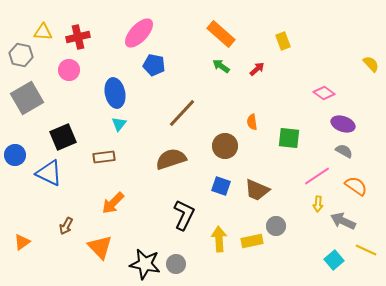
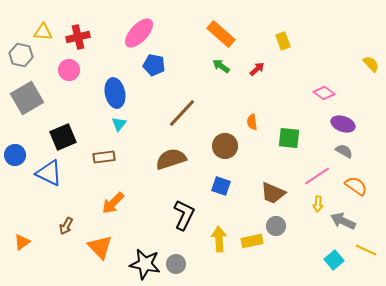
brown trapezoid at (257, 190): moved 16 px right, 3 px down
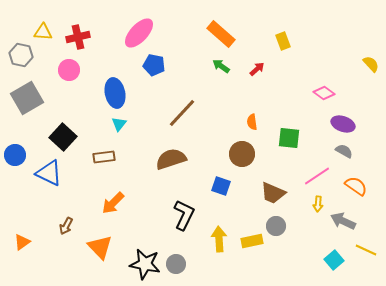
black square at (63, 137): rotated 24 degrees counterclockwise
brown circle at (225, 146): moved 17 px right, 8 px down
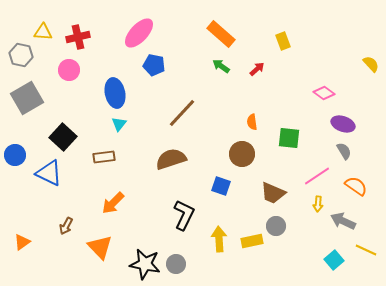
gray semicircle at (344, 151): rotated 30 degrees clockwise
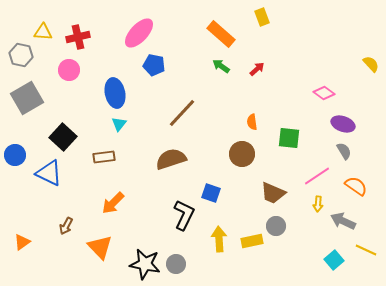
yellow rectangle at (283, 41): moved 21 px left, 24 px up
blue square at (221, 186): moved 10 px left, 7 px down
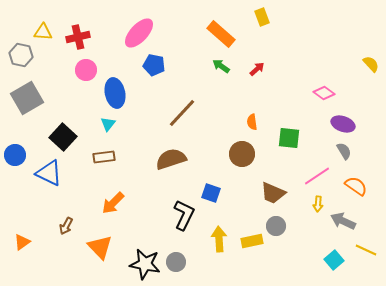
pink circle at (69, 70): moved 17 px right
cyan triangle at (119, 124): moved 11 px left
gray circle at (176, 264): moved 2 px up
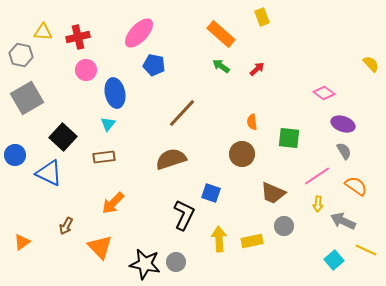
gray circle at (276, 226): moved 8 px right
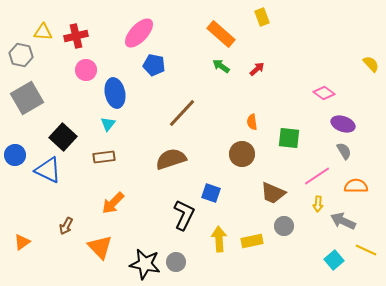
red cross at (78, 37): moved 2 px left, 1 px up
blue triangle at (49, 173): moved 1 px left, 3 px up
orange semicircle at (356, 186): rotated 35 degrees counterclockwise
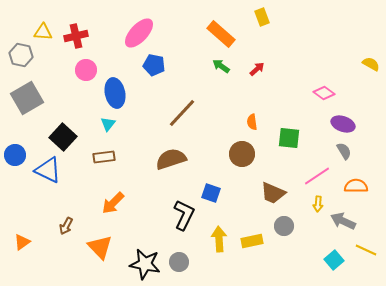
yellow semicircle at (371, 64): rotated 18 degrees counterclockwise
gray circle at (176, 262): moved 3 px right
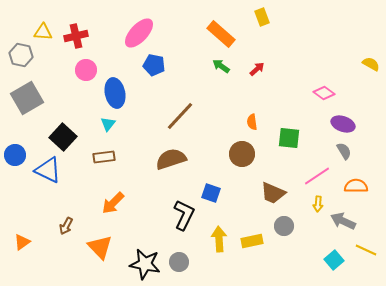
brown line at (182, 113): moved 2 px left, 3 px down
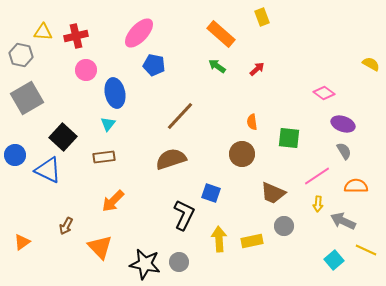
green arrow at (221, 66): moved 4 px left
orange arrow at (113, 203): moved 2 px up
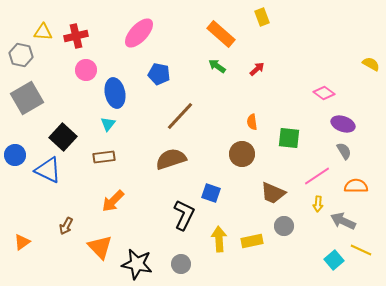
blue pentagon at (154, 65): moved 5 px right, 9 px down
yellow line at (366, 250): moved 5 px left
gray circle at (179, 262): moved 2 px right, 2 px down
black star at (145, 264): moved 8 px left
